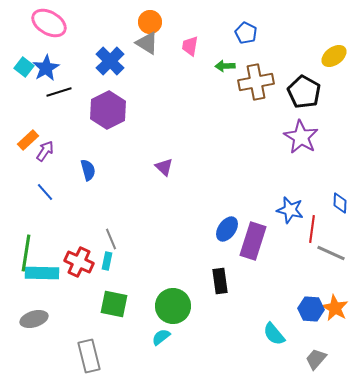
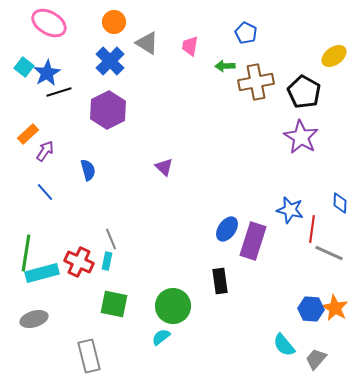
orange circle at (150, 22): moved 36 px left
blue star at (46, 68): moved 1 px right, 5 px down
orange rectangle at (28, 140): moved 6 px up
gray line at (331, 253): moved 2 px left
cyan rectangle at (42, 273): rotated 16 degrees counterclockwise
cyan semicircle at (274, 334): moved 10 px right, 11 px down
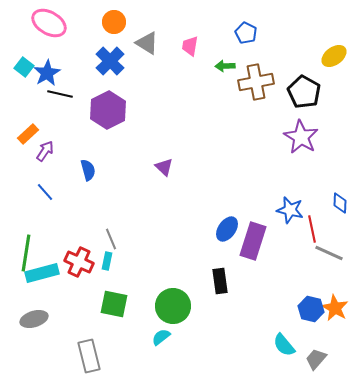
black line at (59, 92): moved 1 px right, 2 px down; rotated 30 degrees clockwise
red line at (312, 229): rotated 20 degrees counterclockwise
blue hexagon at (311, 309): rotated 10 degrees clockwise
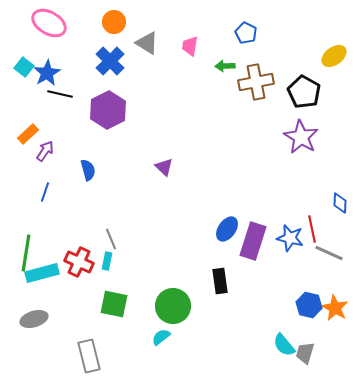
blue line at (45, 192): rotated 60 degrees clockwise
blue star at (290, 210): moved 28 px down
blue hexagon at (311, 309): moved 2 px left, 4 px up
gray trapezoid at (316, 359): moved 11 px left, 6 px up; rotated 25 degrees counterclockwise
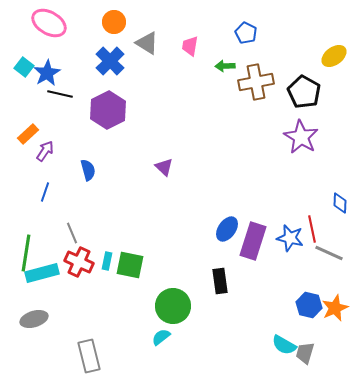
gray line at (111, 239): moved 39 px left, 6 px up
green square at (114, 304): moved 16 px right, 39 px up
orange star at (335, 308): rotated 20 degrees clockwise
cyan semicircle at (284, 345): rotated 20 degrees counterclockwise
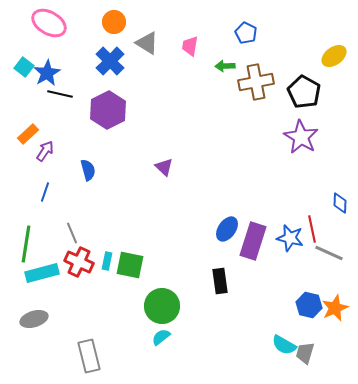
green line at (26, 253): moved 9 px up
green circle at (173, 306): moved 11 px left
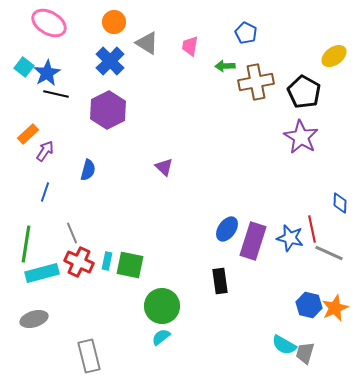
black line at (60, 94): moved 4 px left
blue semicircle at (88, 170): rotated 30 degrees clockwise
